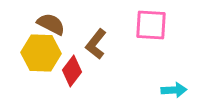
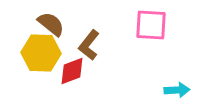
brown semicircle: rotated 12 degrees clockwise
brown L-shape: moved 7 px left, 1 px down
red diamond: rotated 32 degrees clockwise
cyan arrow: moved 3 px right
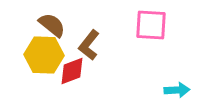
brown semicircle: moved 1 px right, 1 px down
yellow hexagon: moved 3 px right, 2 px down
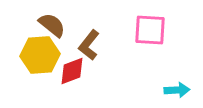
pink square: moved 1 px left, 5 px down
yellow hexagon: moved 4 px left; rotated 6 degrees counterclockwise
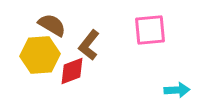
brown semicircle: rotated 8 degrees counterclockwise
pink square: rotated 8 degrees counterclockwise
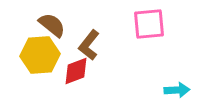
brown semicircle: rotated 8 degrees clockwise
pink square: moved 1 px left, 6 px up
red diamond: moved 4 px right
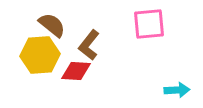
red diamond: rotated 24 degrees clockwise
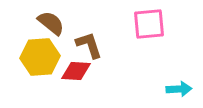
brown semicircle: moved 1 px left, 2 px up
brown L-shape: rotated 124 degrees clockwise
yellow hexagon: moved 2 px down
cyan arrow: moved 2 px right, 1 px up
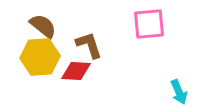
brown semicircle: moved 8 px left, 3 px down
cyan arrow: moved 3 px down; rotated 70 degrees clockwise
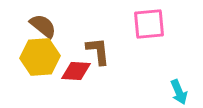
brown L-shape: moved 9 px right, 6 px down; rotated 12 degrees clockwise
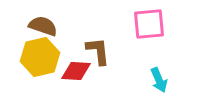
brown semicircle: rotated 20 degrees counterclockwise
yellow hexagon: rotated 9 degrees counterclockwise
cyan arrow: moved 20 px left, 12 px up
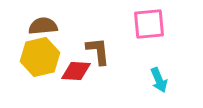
brown semicircle: rotated 24 degrees counterclockwise
